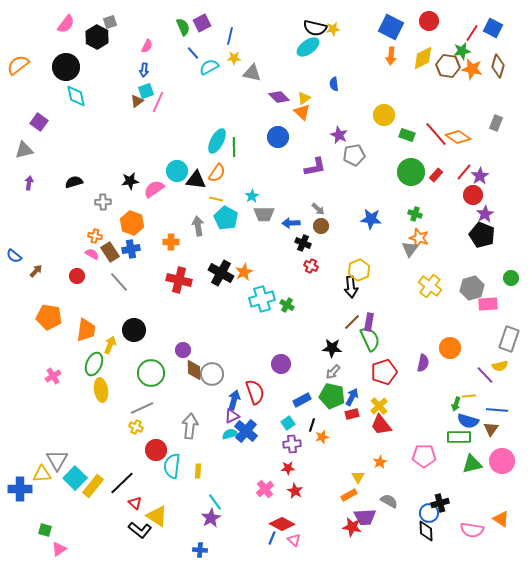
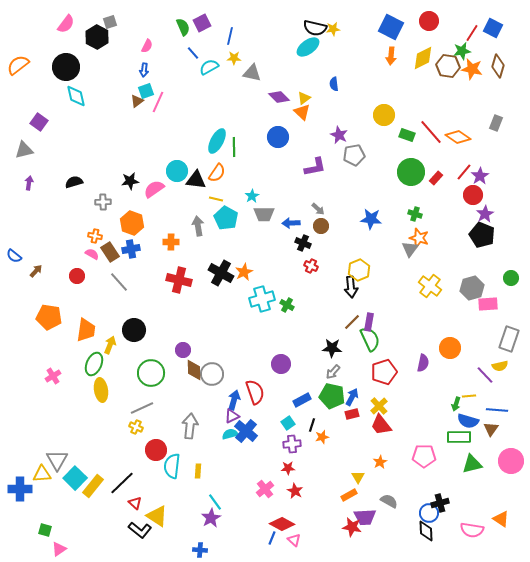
red line at (436, 134): moved 5 px left, 2 px up
red rectangle at (436, 175): moved 3 px down
pink circle at (502, 461): moved 9 px right
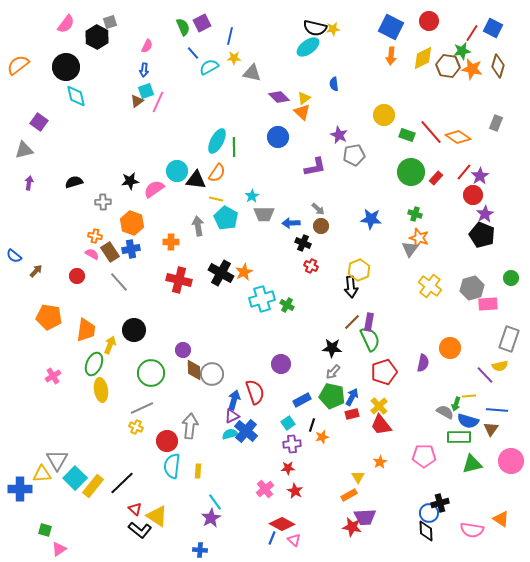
red circle at (156, 450): moved 11 px right, 9 px up
gray semicircle at (389, 501): moved 56 px right, 89 px up
red triangle at (135, 503): moved 6 px down
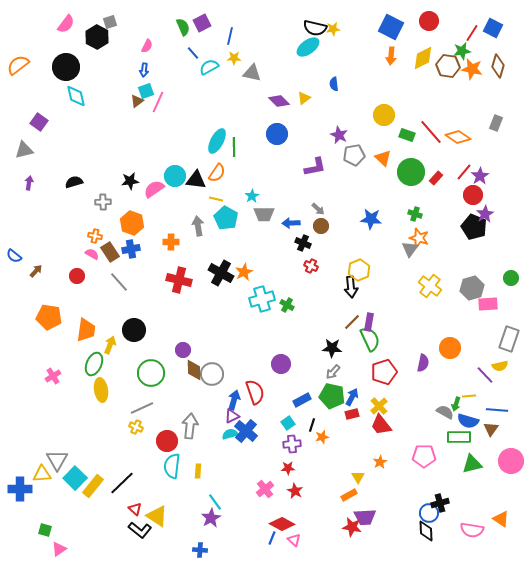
purple diamond at (279, 97): moved 4 px down
orange triangle at (302, 112): moved 81 px right, 46 px down
blue circle at (278, 137): moved 1 px left, 3 px up
cyan circle at (177, 171): moved 2 px left, 5 px down
black pentagon at (482, 235): moved 8 px left, 8 px up
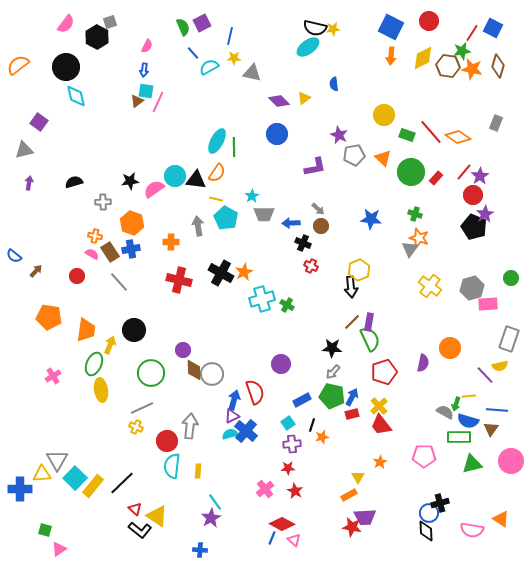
cyan square at (146, 91): rotated 28 degrees clockwise
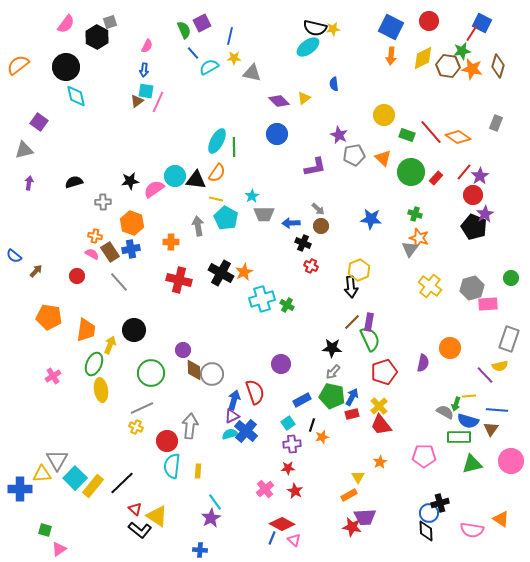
green semicircle at (183, 27): moved 1 px right, 3 px down
blue square at (493, 28): moved 11 px left, 5 px up
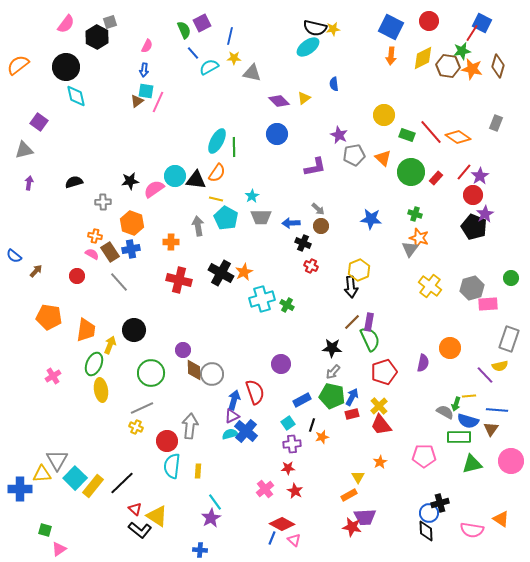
gray trapezoid at (264, 214): moved 3 px left, 3 px down
